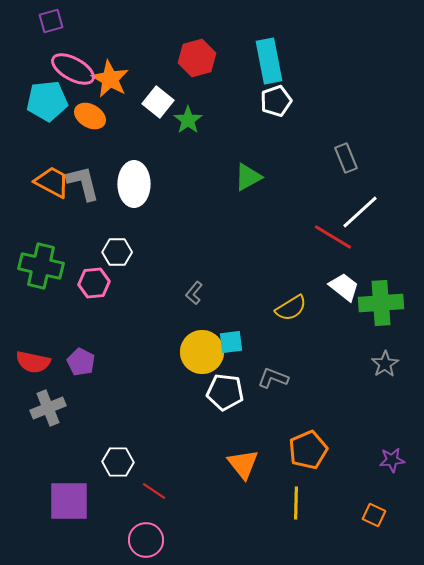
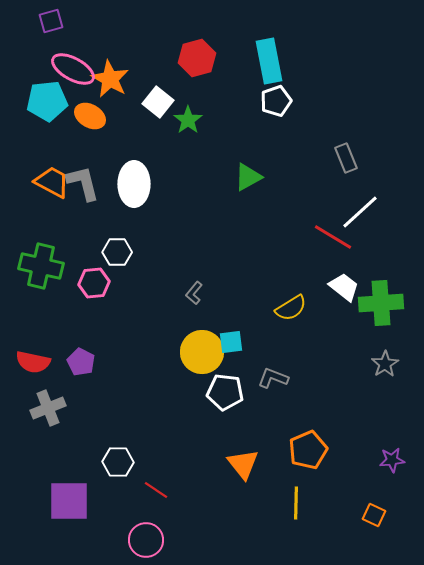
red line at (154, 491): moved 2 px right, 1 px up
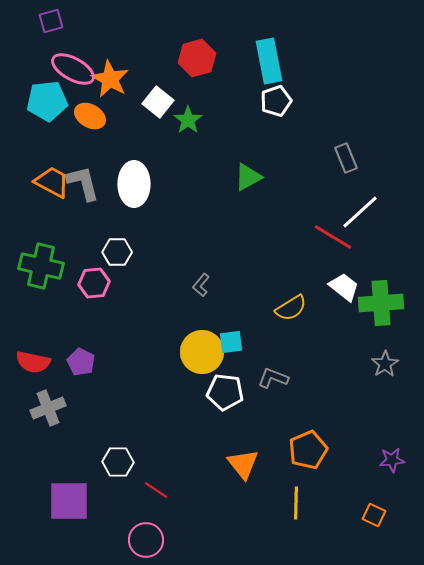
gray L-shape at (194, 293): moved 7 px right, 8 px up
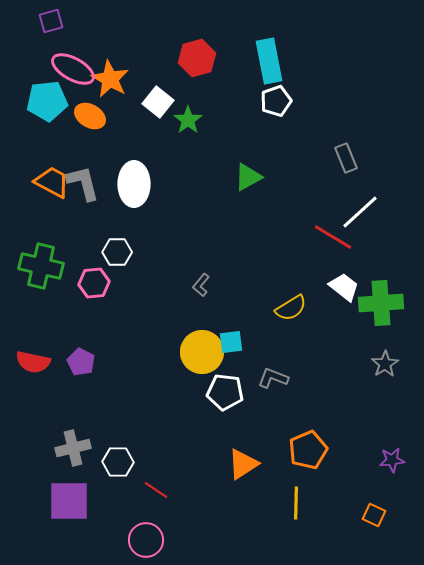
gray cross at (48, 408): moved 25 px right, 40 px down; rotated 8 degrees clockwise
orange triangle at (243, 464): rotated 36 degrees clockwise
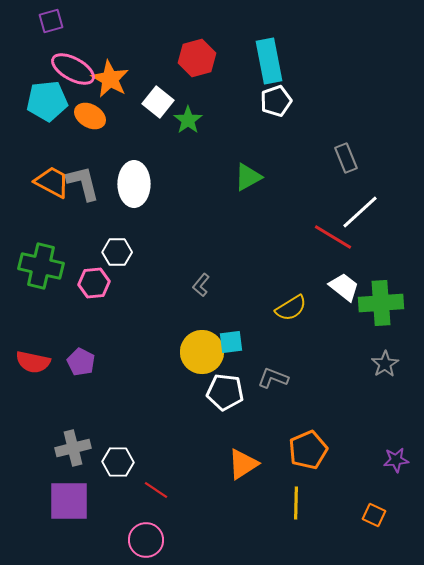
purple star at (392, 460): moved 4 px right
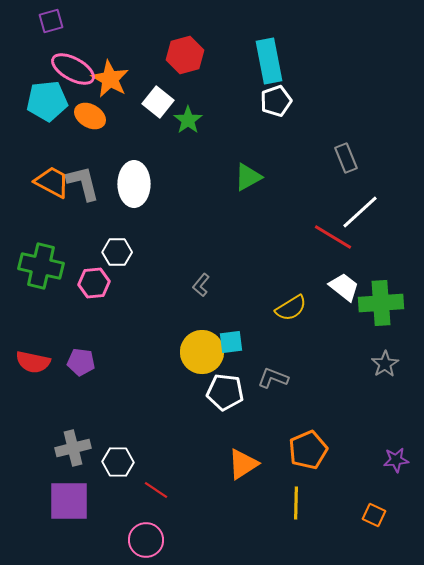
red hexagon at (197, 58): moved 12 px left, 3 px up
purple pentagon at (81, 362): rotated 20 degrees counterclockwise
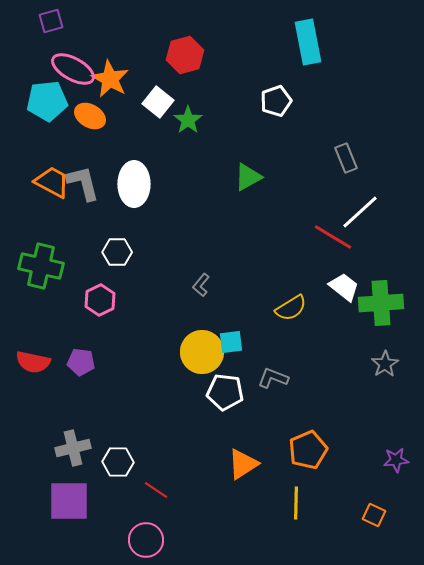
cyan rectangle at (269, 61): moved 39 px right, 19 px up
pink hexagon at (94, 283): moved 6 px right, 17 px down; rotated 20 degrees counterclockwise
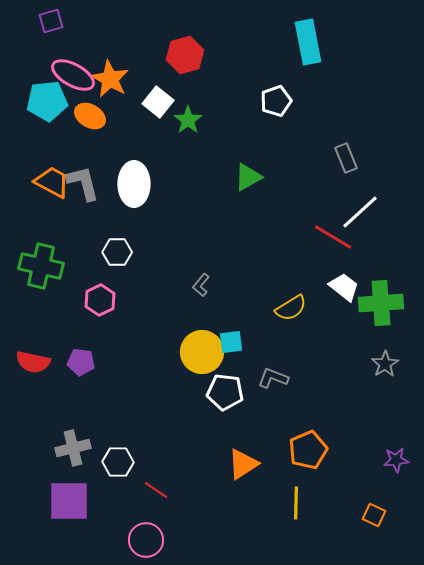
pink ellipse at (73, 69): moved 6 px down
